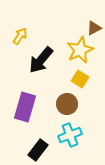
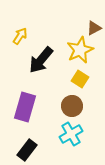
brown circle: moved 5 px right, 2 px down
cyan cross: moved 1 px right, 1 px up; rotated 10 degrees counterclockwise
black rectangle: moved 11 px left
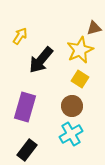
brown triangle: rotated 14 degrees clockwise
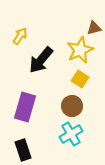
black rectangle: moved 4 px left; rotated 55 degrees counterclockwise
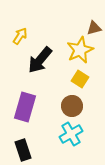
black arrow: moved 1 px left
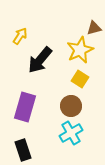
brown circle: moved 1 px left
cyan cross: moved 1 px up
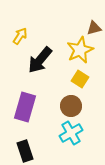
black rectangle: moved 2 px right, 1 px down
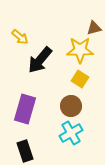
yellow arrow: moved 1 px down; rotated 96 degrees clockwise
yellow star: rotated 24 degrees clockwise
purple rectangle: moved 2 px down
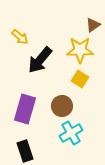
brown triangle: moved 1 px left, 3 px up; rotated 21 degrees counterclockwise
brown circle: moved 9 px left
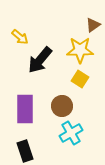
purple rectangle: rotated 16 degrees counterclockwise
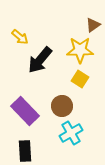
purple rectangle: moved 2 px down; rotated 44 degrees counterclockwise
black rectangle: rotated 15 degrees clockwise
